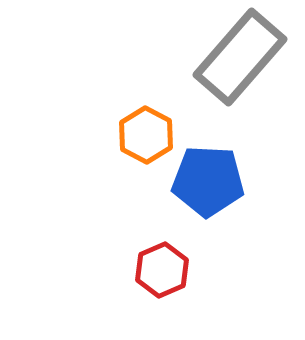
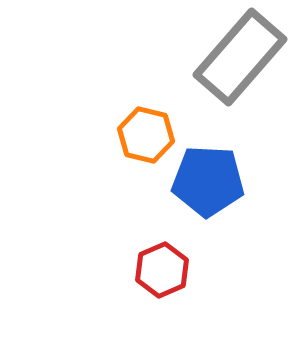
orange hexagon: rotated 14 degrees counterclockwise
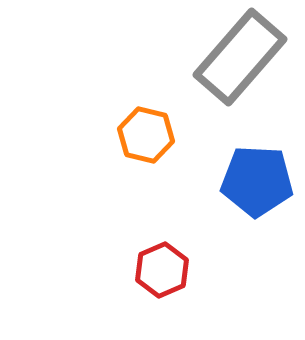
blue pentagon: moved 49 px right
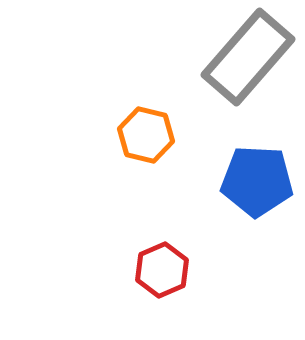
gray rectangle: moved 8 px right
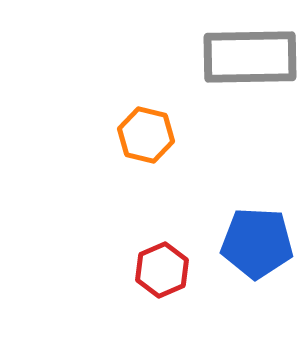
gray rectangle: moved 2 px right; rotated 48 degrees clockwise
blue pentagon: moved 62 px down
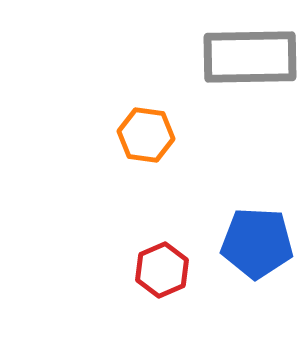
orange hexagon: rotated 6 degrees counterclockwise
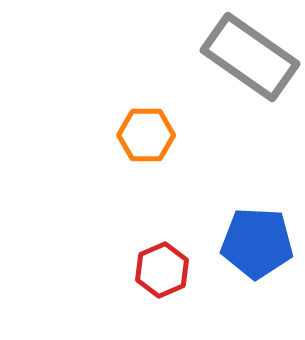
gray rectangle: rotated 36 degrees clockwise
orange hexagon: rotated 8 degrees counterclockwise
